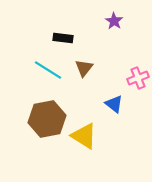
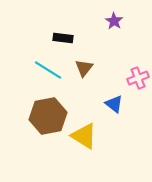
brown hexagon: moved 1 px right, 3 px up
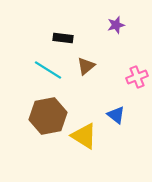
purple star: moved 2 px right, 4 px down; rotated 24 degrees clockwise
brown triangle: moved 2 px right, 2 px up; rotated 12 degrees clockwise
pink cross: moved 1 px left, 1 px up
blue triangle: moved 2 px right, 11 px down
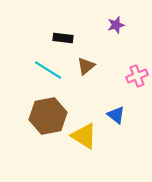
pink cross: moved 1 px up
